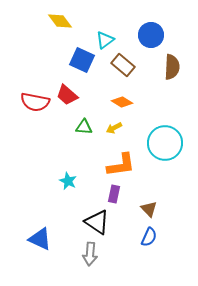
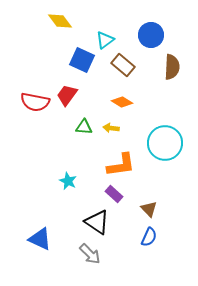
red trapezoid: rotated 85 degrees clockwise
yellow arrow: moved 3 px left; rotated 35 degrees clockwise
purple rectangle: rotated 60 degrees counterclockwise
gray arrow: rotated 50 degrees counterclockwise
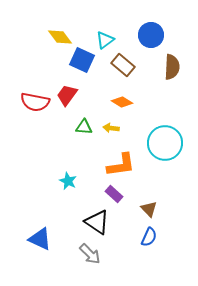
yellow diamond: moved 16 px down
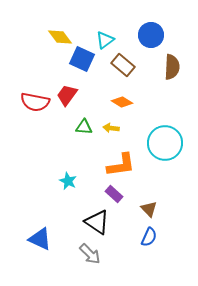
blue square: moved 1 px up
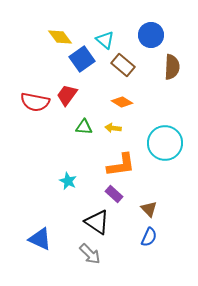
cyan triangle: rotated 42 degrees counterclockwise
blue square: rotated 30 degrees clockwise
yellow arrow: moved 2 px right
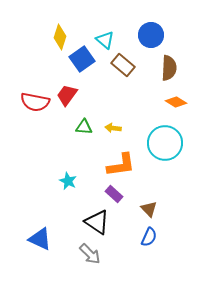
yellow diamond: rotated 55 degrees clockwise
brown semicircle: moved 3 px left, 1 px down
orange diamond: moved 54 px right
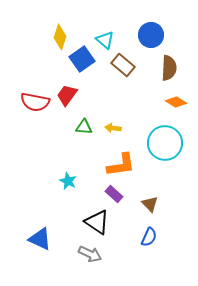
brown triangle: moved 1 px right, 5 px up
gray arrow: rotated 20 degrees counterclockwise
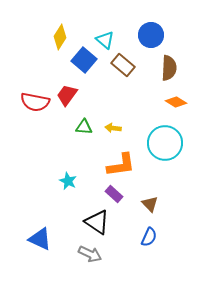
yellow diamond: rotated 15 degrees clockwise
blue square: moved 2 px right, 1 px down; rotated 15 degrees counterclockwise
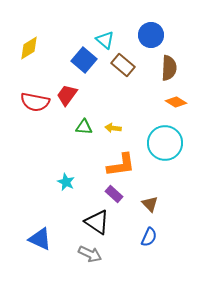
yellow diamond: moved 31 px left, 11 px down; rotated 25 degrees clockwise
cyan star: moved 2 px left, 1 px down
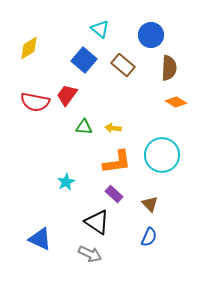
cyan triangle: moved 5 px left, 11 px up
cyan circle: moved 3 px left, 12 px down
orange L-shape: moved 4 px left, 3 px up
cyan star: rotated 18 degrees clockwise
